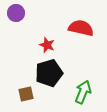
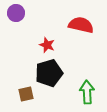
red semicircle: moved 3 px up
green arrow: moved 4 px right; rotated 25 degrees counterclockwise
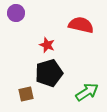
green arrow: rotated 60 degrees clockwise
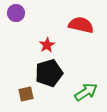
red star: rotated 21 degrees clockwise
green arrow: moved 1 px left
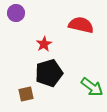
red star: moved 3 px left, 1 px up
green arrow: moved 6 px right, 5 px up; rotated 70 degrees clockwise
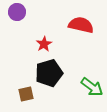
purple circle: moved 1 px right, 1 px up
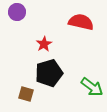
red semicircle: moved 3 px up
brown square: rotated 28 degrees clockwise
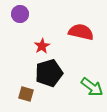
purple circle: moved 3 px right, 2 px down
red semicircle: moved 10 px down
red star: moved 2 px left, 2 px down
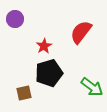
purple circle: moved 5 px left, 5 px down
red semicircle: rotated 65 degrees counterclockwise
red star: moved 2 px right
brown square: moved 2 px left, 1 px up; rotated 28 degrees counterclockwise
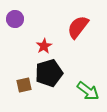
red semicircle: moved 3 px left, 5 px up
green arrow: moved 4 px left, 4 px down
brown square: moved 8 px up
